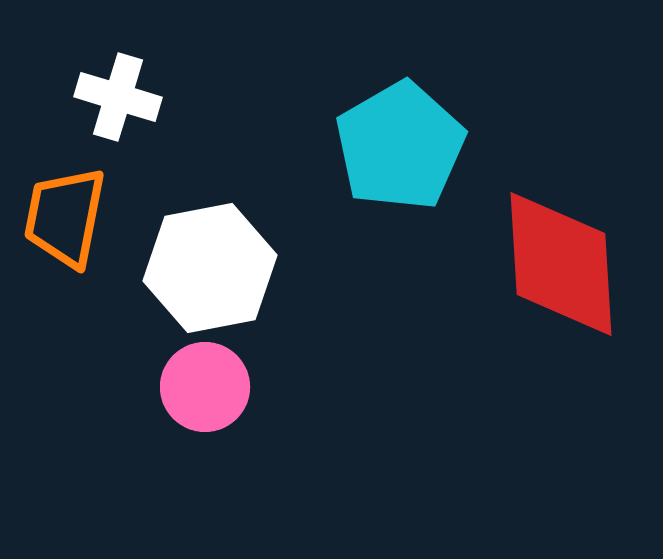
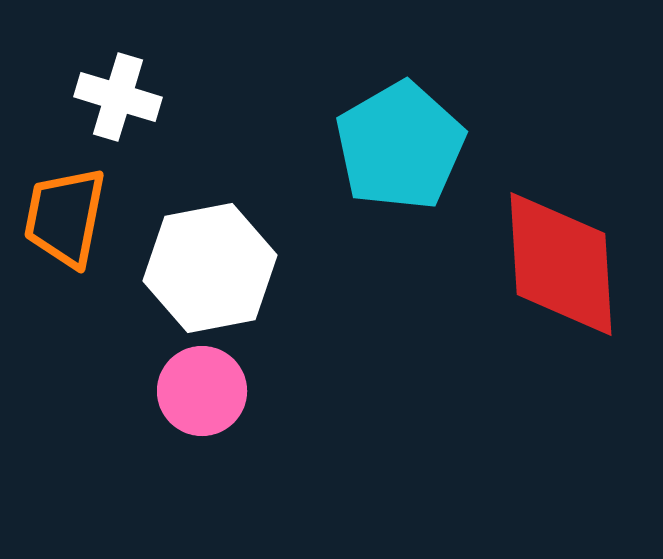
pink circle: moved 3 px left, 4 px down
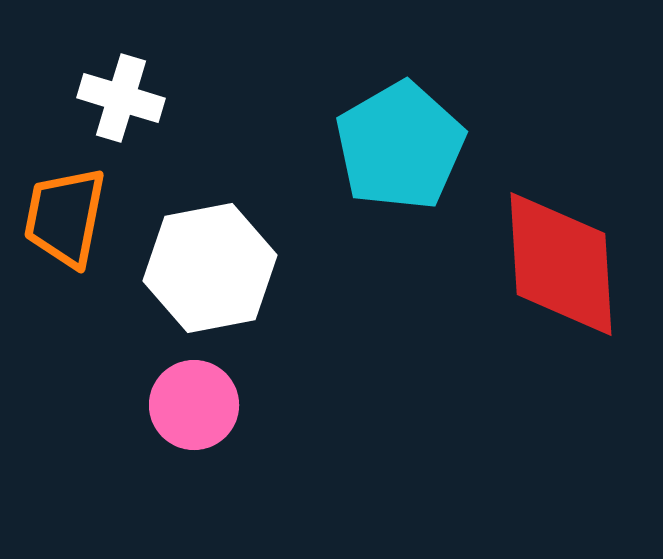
white cross: moved 3 px right, 1 px down
pink circle: moved 8 px left, 14 px down
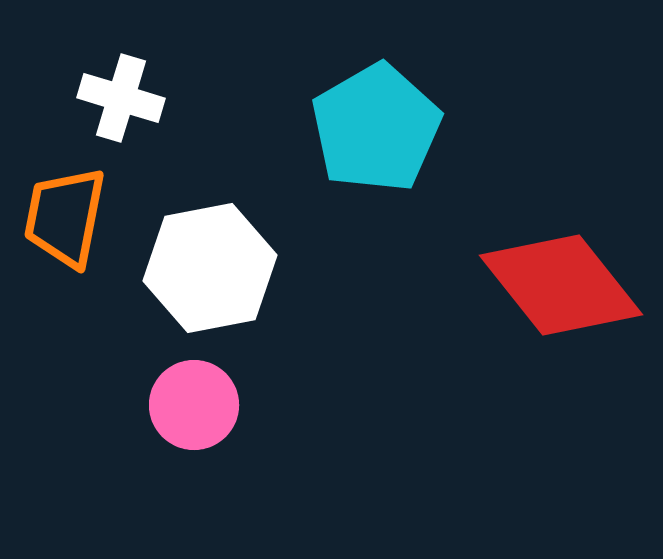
cyan pentagon: moved 24 px left, 18 px up
red diamond: moved 21 px down; rotated 35 degrees counterclockwise
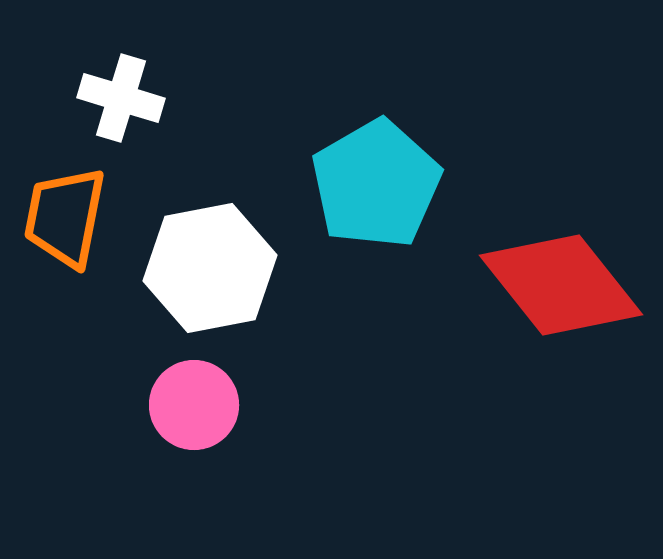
cyan pentagon: moved 56 px down
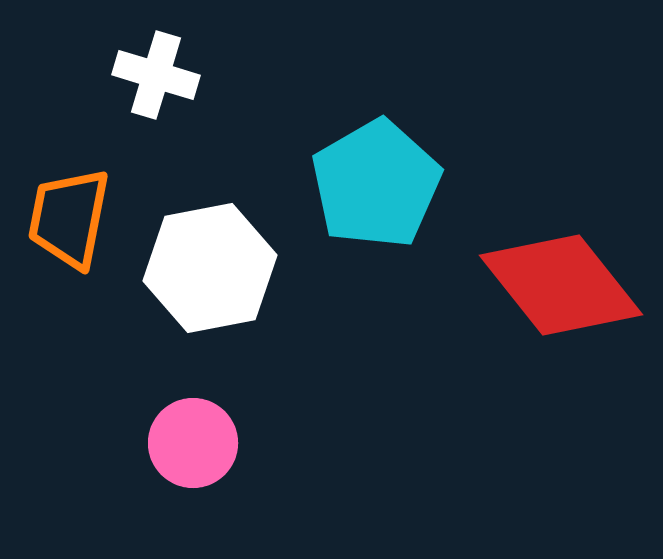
white cross: moved 35 px right, 23 px up
orange trapezoid: moved 4 px right, 1 px down
pink circle: moved 1 px left, 38 px down
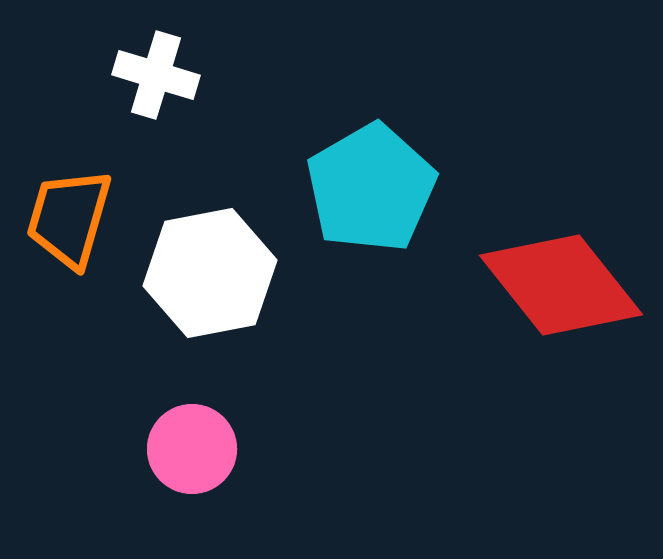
cyan pentagon: moved 5 px left, 4 px down
orange trapezoid: rotated 5 degrees clockwise
white hexagon: moved 5 px down
pink circle: moved 1 px left, 6 px down
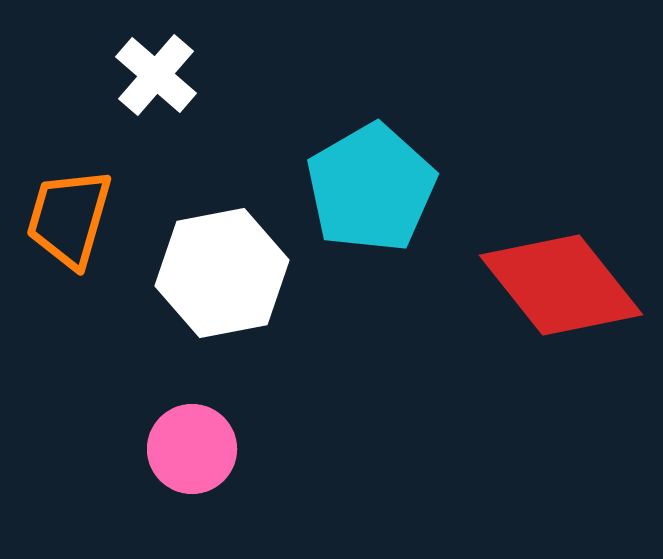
white cross: rotated 24 degrees clockwise
white hexagon: moved 12 px right
